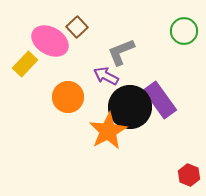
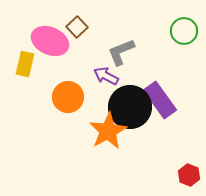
pink ellipse: rotated 6 degrees counterclockwise
yellow rectangle: rotated 30 degrees counterclockwise
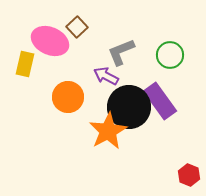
green circle: moved 14 px left, 24 px down
purple rectangle: moved 1 px down
black circle: moved 1 px left
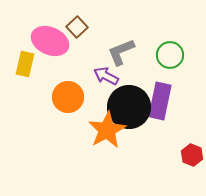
purple rectangle: rotated 48 degrees clockwise
orange star: moved 1 px left, 1 px up
red hexagon: moved 3 px right, 20 px up
